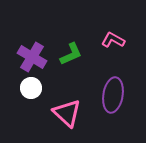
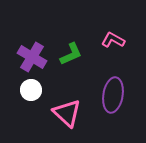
white circle: moved 2 px down
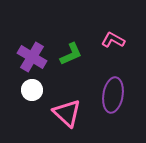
white circle: moved 1 px right
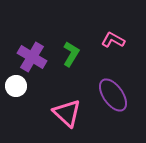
green L-shape: rotated 35 degrees counterclockwise
white circle: moved 16 px left, 4 px up
purple ellipse: rotated 44 degrees counterclockwise
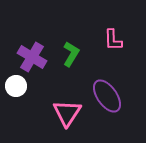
pink L-shape: rotated 120 degrees counterclockwise
purple ellipse: moved 6 px left, 1 px down
pink triangle: rotated 20 degrees clockwise
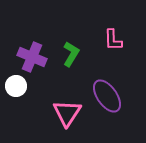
purple cross: rotated 8 degrees counterclockwise
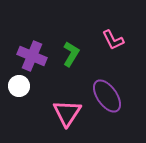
pink L-shape: rotated 25 degrees counterclockwise
purple cross: moved 1 px up
white circle: moved 3 px right
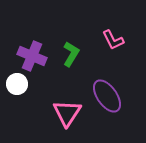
white circle: moved 2 px left, 2 px up
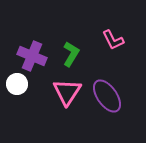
pink triangle: moved 21 px up
